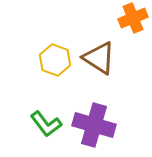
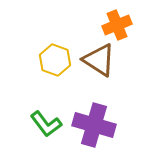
orange cross: moved 16 px left, 7 px down
brown triangle: moved 2 px down
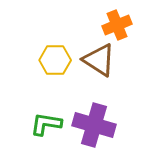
yellow hexagon: rotated 20 degrees counterclockwise
green L-shape: rotated 136 degrees clockwise
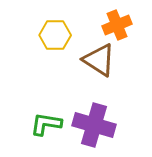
yellow hexagon: moved 25 px up
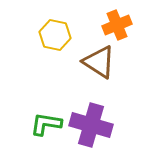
yellow hexagon: rotated 12 degrees clockwise
brown triangle: moved 2 px down
purple cross: moved 3 px left
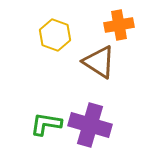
orange cross: moved 2 px right; rotated 12 degrees clockwise
yellow hexagon: rotated 8 degrees clockwise
purple cross: moved 1 px left
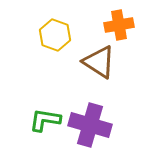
green L-shape: moved 1 px left, 4 px up
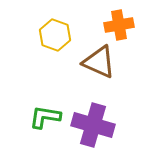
brown triangle: rotated 9 degrees counterclockwise
green L-shape: moved 3 px up
purple cross: moved 3 px right
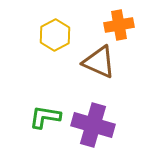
yellow hexagon: rotated 12 degrees clockwise
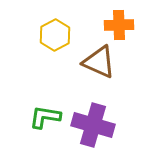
orange cross: rotated 8 degrees clockwise
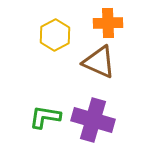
orange cross: moved 11 px left, 2 px up
purple cross: moved 5 px up
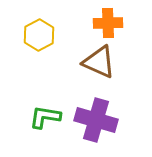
yellow hexagon: moved 16 px left
purple cross: moved 3 px right
